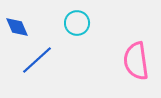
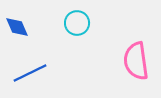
blue line: moved 7 px left, 13 px down; rotated 16 degrees clockwise
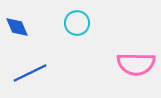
pink semicircle: moved 3 px down; rotated 81 degrees counterclockwise
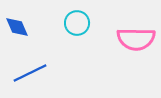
pink semicircle: moved 25 px up
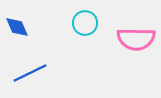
cyan circle: moved 8 px right
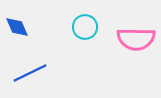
cyan circle: moved 4 px down
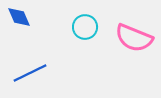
blue diamond: moved 2 px right, 10 px up
pink semicircle: moved 2 px left, 1 px up; rotated 21 degrees clockwise
